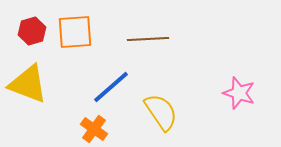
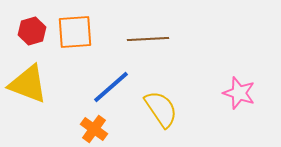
yellow semicircle: moved 3 px up
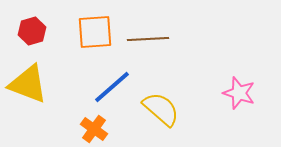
orange square: moved 20 px right
blue line: moved 1 px right
yellow semicircle: rotated 15 degrees counterclockwise
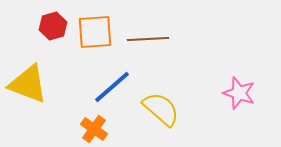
red hexagon: moved 21 px right, 5 px up
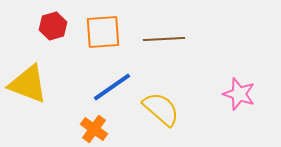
orange square: moved 8 px right
brown line: moved 16 px right
blue line: rotated 6 degrees clockwise
pink star: moved 1 px down
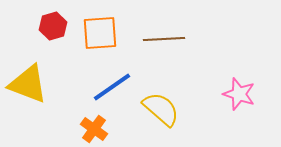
orange square: moved 3 px left, 1 px down
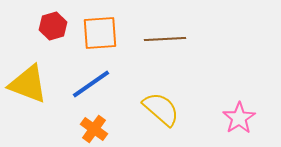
brown line: moved 1 px right
blue line: moved 21 px left, 3 px up
pink star: moved 24 px down; rotated 20 degrees clockwise
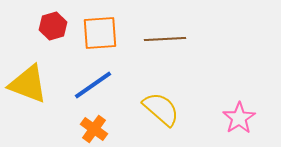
blue line: moved 2 px right, 1 px down
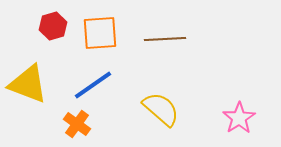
orange cross: moved 17 px left, 5 px up
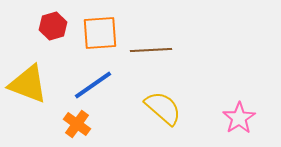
brown line: moved 14 px left, 11 px down
yellow semicircle: moved 2 px right, 1 px up
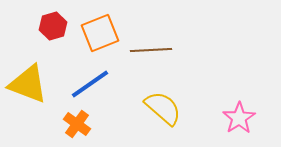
orange square: rotated 18 degrees counterclockwise
blue line: moved 3 px left, 1 px up
